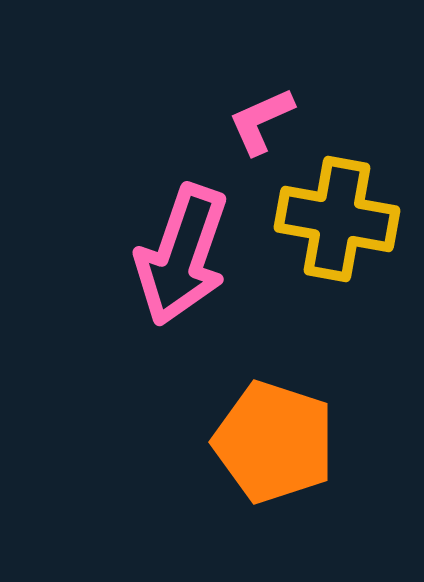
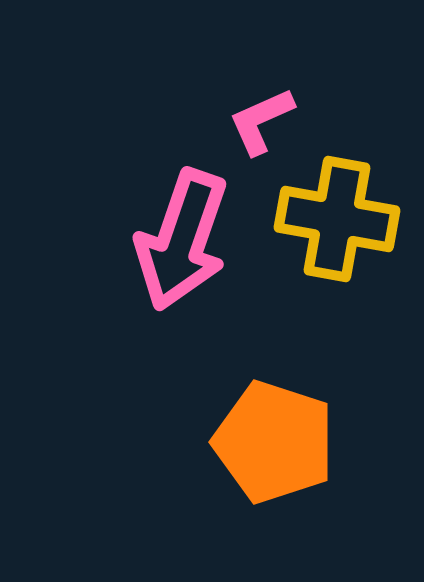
pink arrow: moved 15 px up
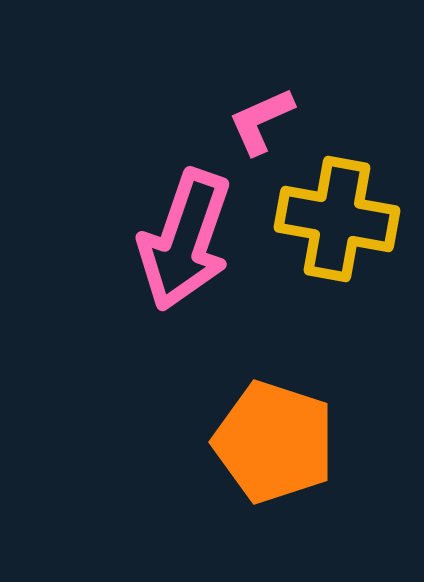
pink arrow: moved 3 px right
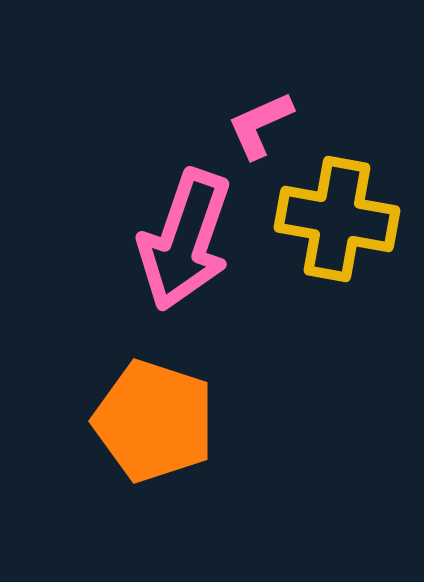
pink L-shape: moved 1 px left, 4 px down
orange pentagon: moved 120 px left, 21 px up
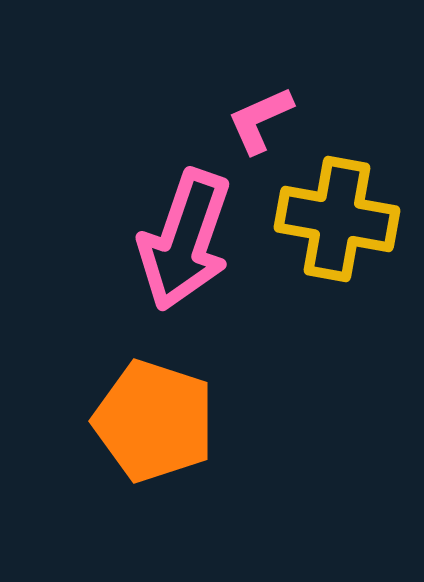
pink L-shape: moved 5 px up
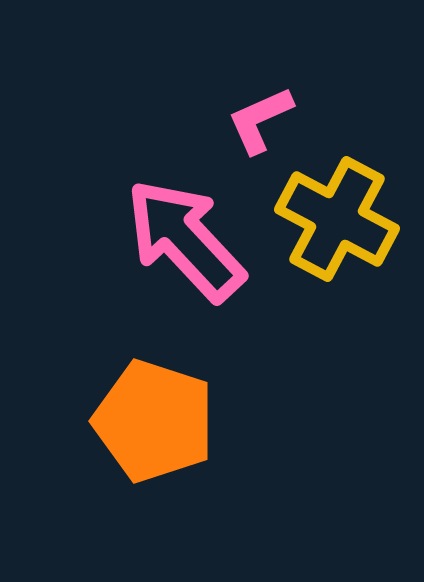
yellow cross: rotated 18 degrees clockwise
pink arrow: rotated 118 degrees clockwise
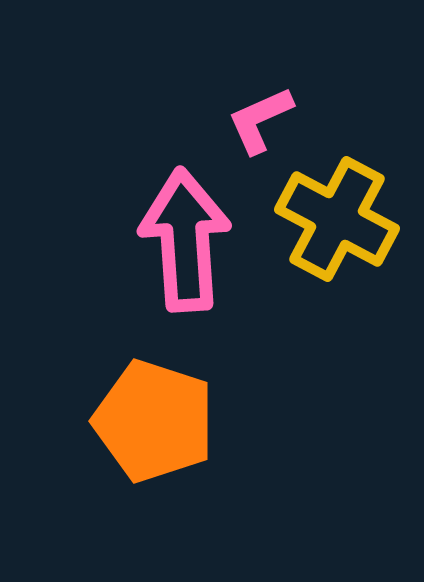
pink arrow: rotated 39 degrees clockwise
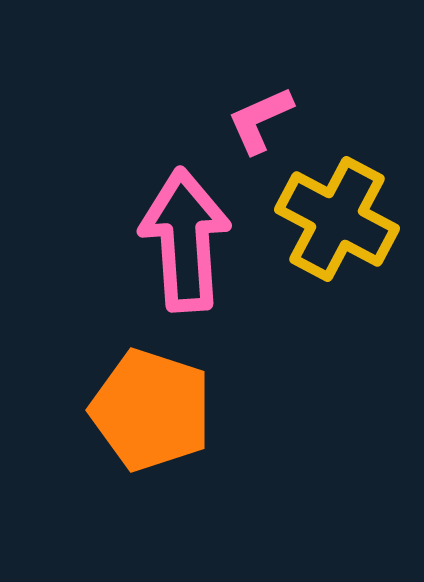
orange pentagon: moved 3 px left, 11 px up
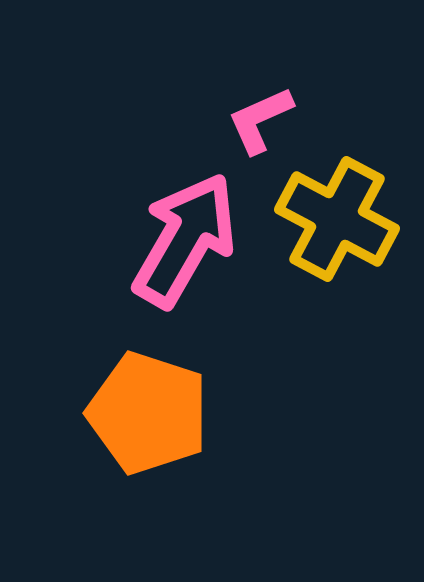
pink arrow: rotated 34 degrees clockwise
orange pentagon: moved 3 px left, 3 px down
